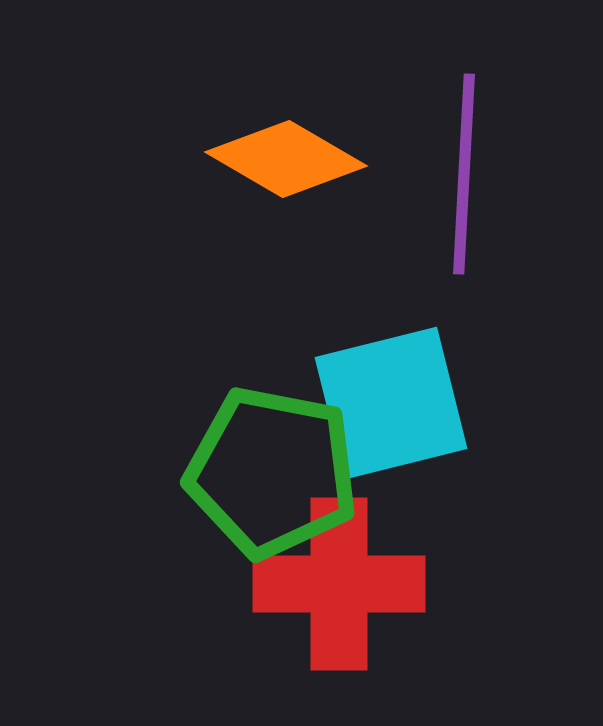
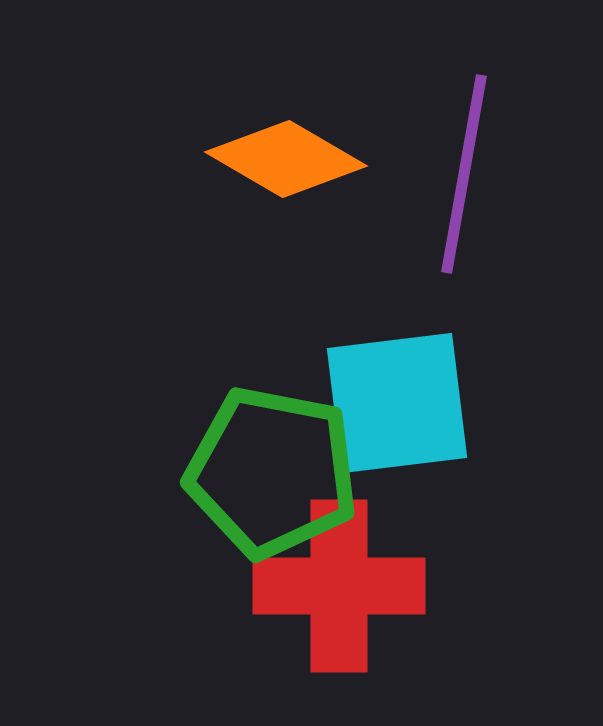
purple line: rotated 7 degrees clockwise
cyan square: moved 6 px right; rotated 7 degrees clockwise
red cross: moved 2 px down
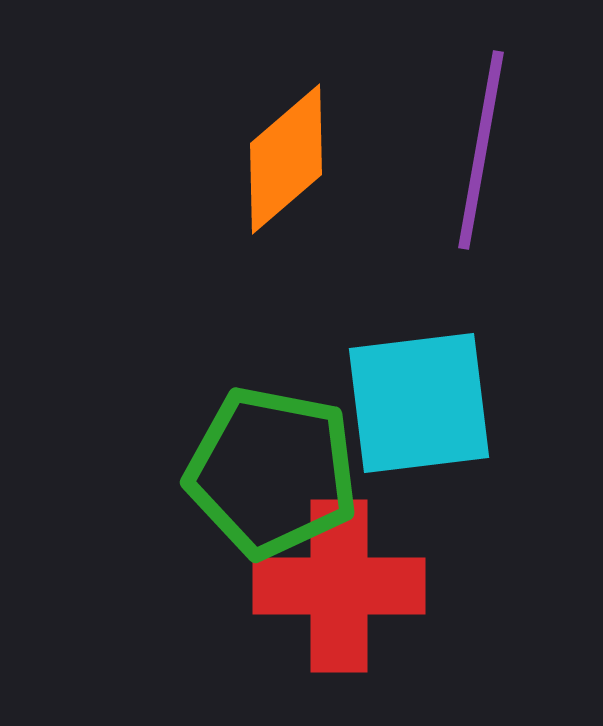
orange diamond: rotated 71 degrees counterclockwise
purple line: moved 17 px right, 24 px up
cyan square: moved 22 px right
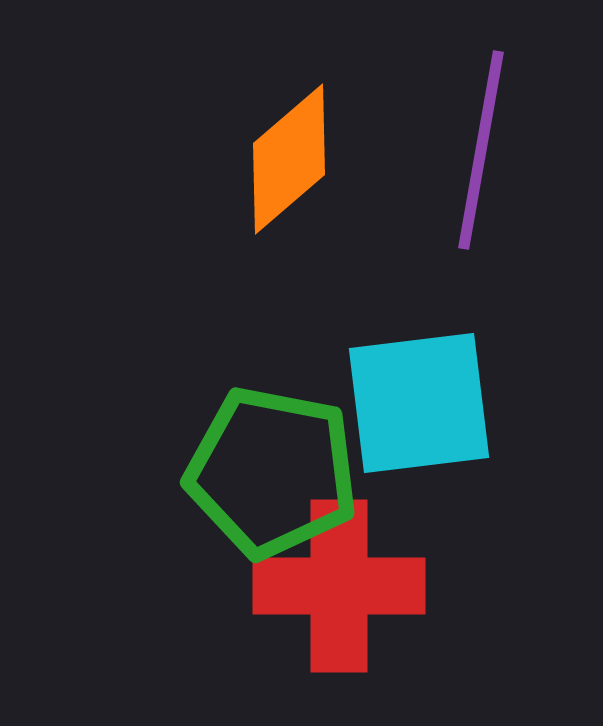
orange diamond: moved 3 px right
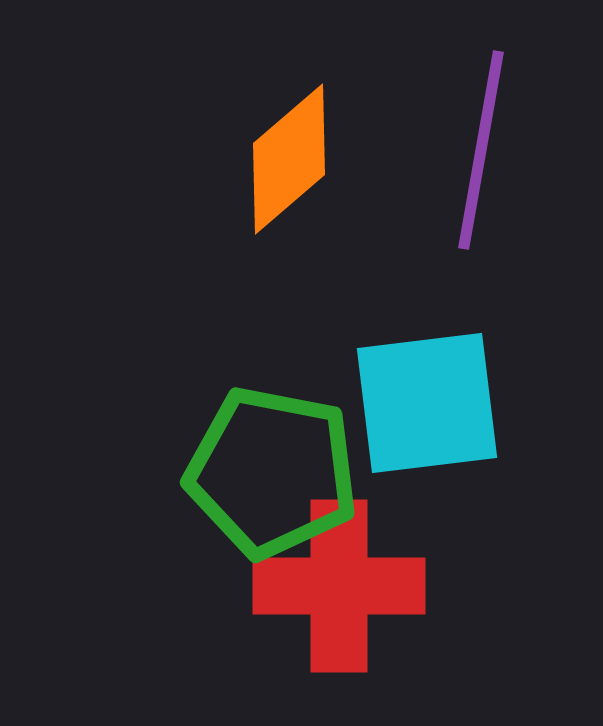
cyan square: moved 8 px right
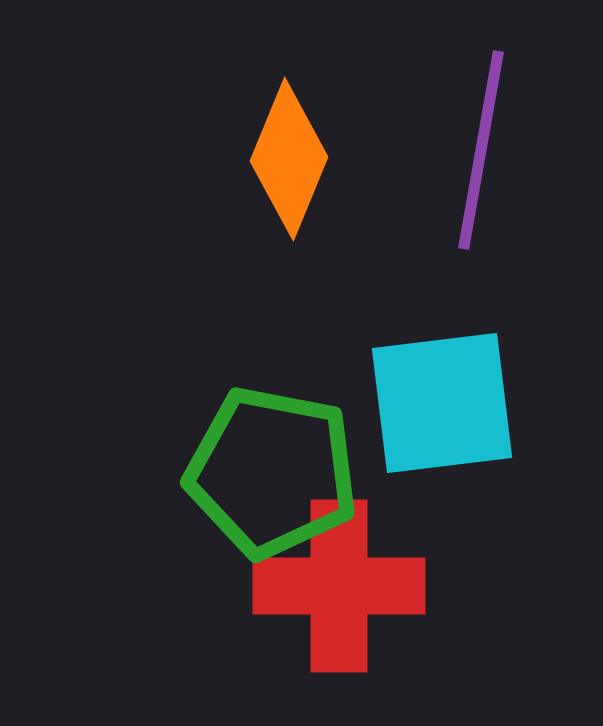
orange diamond: rotated 27 degrees counterclockwise
cyan square: moved 15 px right
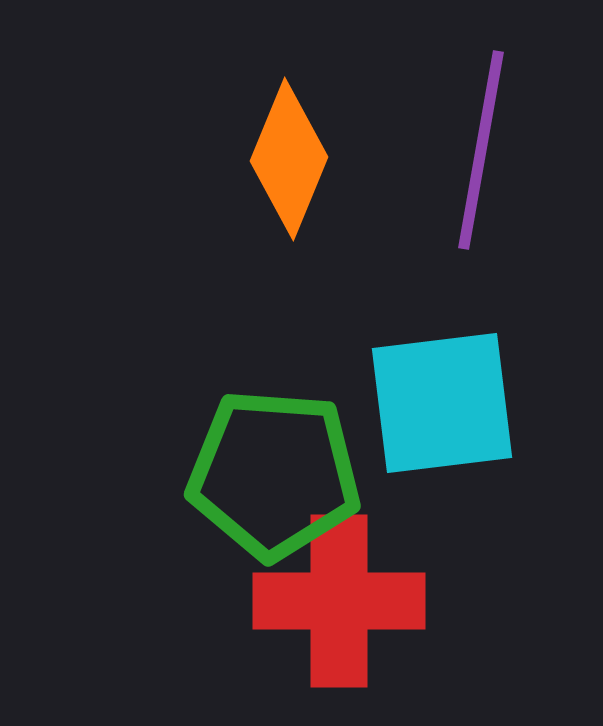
green pentagon: moved 2 px right, 2 px down; rotated 7 degrees counterclockwise
red cross: moved 15 px down
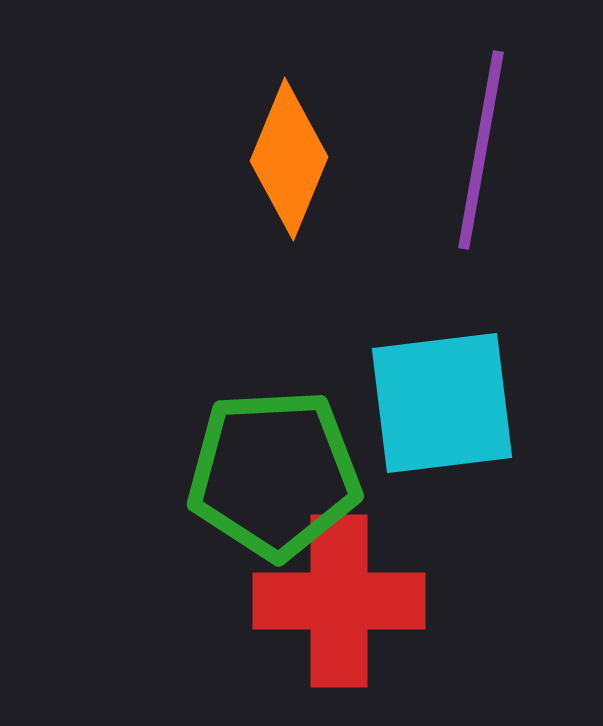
green pentagon: rotated 7 degrees counterclockwise
